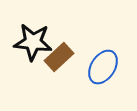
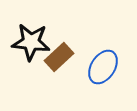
black star: moved 2 px left
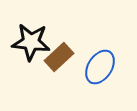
blue ellipse: moved 3 px left
